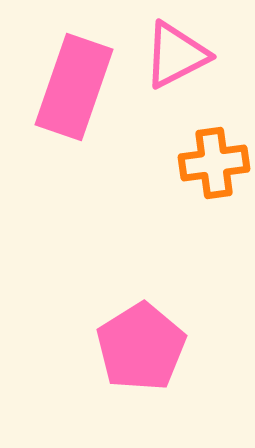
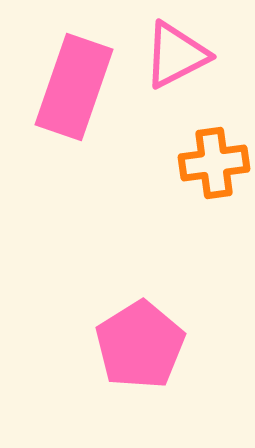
pink pentagon: moved 1 px left, 2 px up
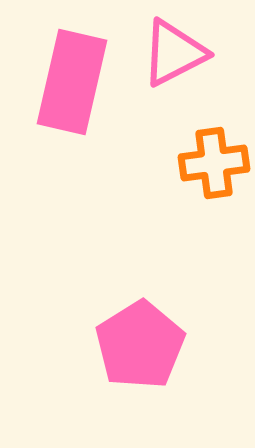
pink triangle: moved 2 px left, 2 px up
pink rectangle: moved 2 px left, 5 px up; rotated 6 degrees counterclockwise
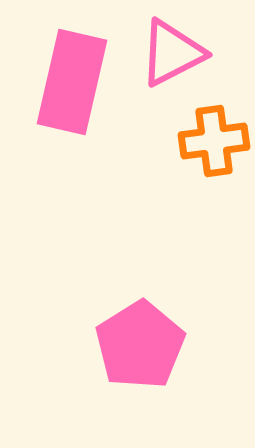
pink triangle: moved 2 px left
orange cross: moved 22 px up
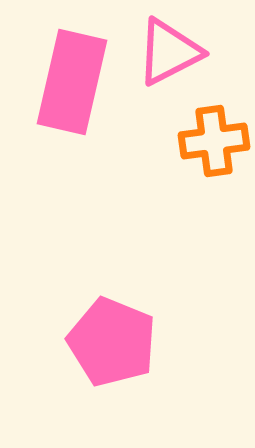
pink triangle: moved 3 px left, 1 px up
pink pentagon: moved 28 px left, 3 px up; rotated 18 degrees counterclockwise
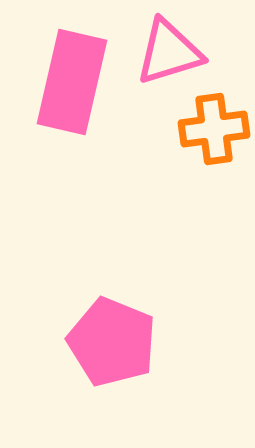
pink triangle: rotated 10 degrees clockwise
orange cross: moved 12 px up
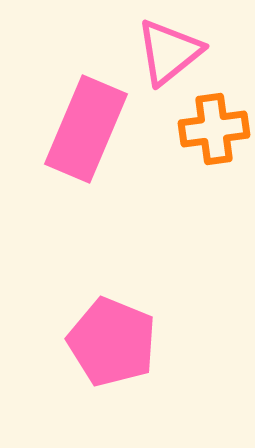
pink triangle: rotated 22 degrees counterclockwise
pink rectangle: moved 14 px right, 47 px down; rotated 10 degrees clockwise
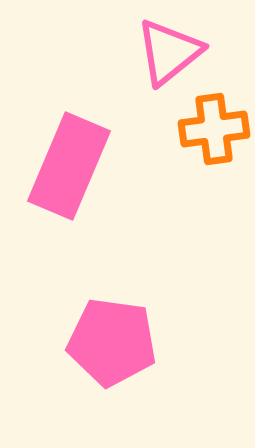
pink rectangle: moved 17 px left, 37 px down
pink pentagon: rotated 14 degrees counterclockwise
